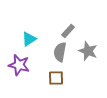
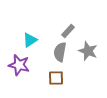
cyan triangle: moved 1 px right, 1 px down
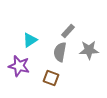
gray star: moved 1 px right, 1 px up; rotated 24 degrees counterclockwise
purple star: moved 1 px down
brown square: moved 5 px left; rotated 21 degrees clockwise
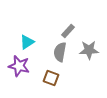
cyan triangle: moved 3 px left, 2 px down
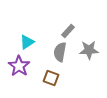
purple star: rotated 20 degrees clockwise
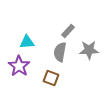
cyan triangle: rotated 28 degrees clockwise
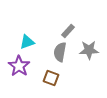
cyan triangle: rotated 14 degrees counterclockwise
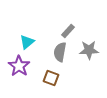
cyan triangle: rotated 21 degrees counterclockwise
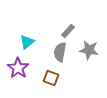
gray star: rotated 12 degrees clockwise
purple star: moved 1 px left, 2 px down
